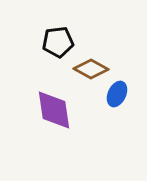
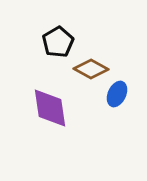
black pentagon: rotated 24 degrees counterclockwise
purple diamond: moved 4 px left, 2 px up
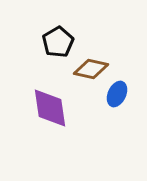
brown diamond: rotated 16 degrees counterclockwise
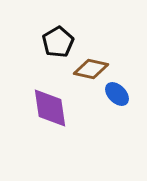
blue ellipse: rotated 70 degrees counterclockwise
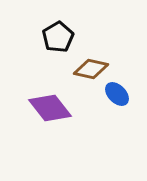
black pentagon: moved 5 px up
purple diamond: rotated 30 degrees counterclockwise
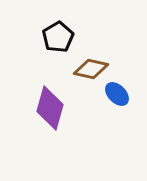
purple diamond: rotated 54 degrees clockwise
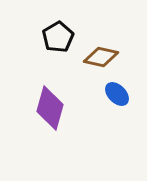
brown diamond: moved 10 px right, 12 px up
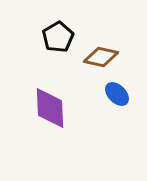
purple diamond: rotated 18 degrees counterclockwise
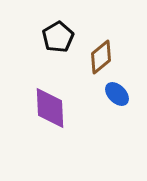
brown diamond: rotated 52 degrees counterclockwise
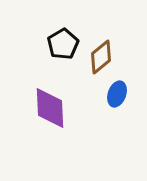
black pentagon: moved 5 px right, 7 px down
blue ellipse: rotated 65 degrees clockwise
